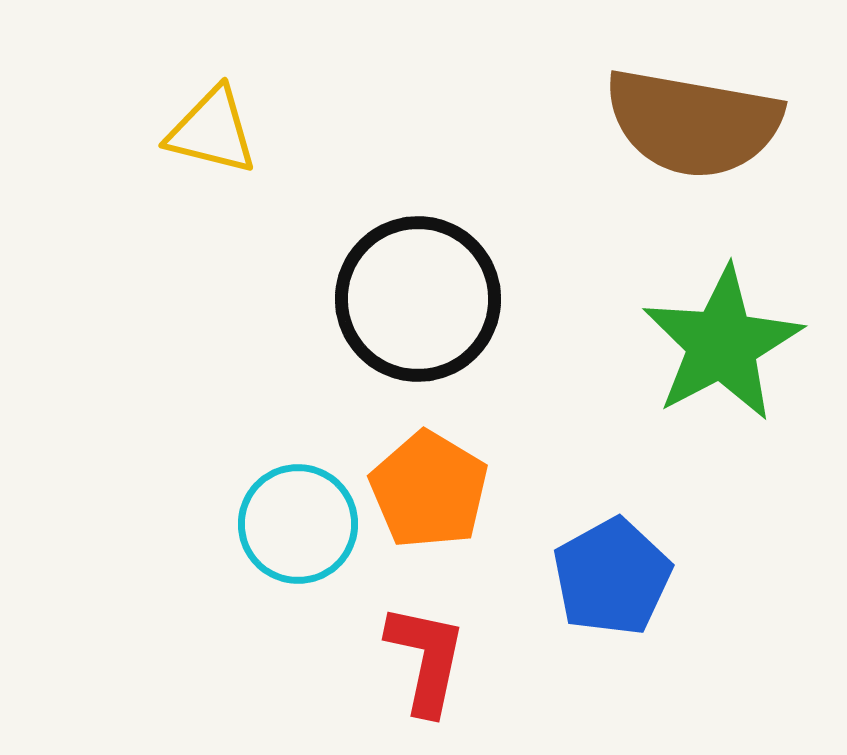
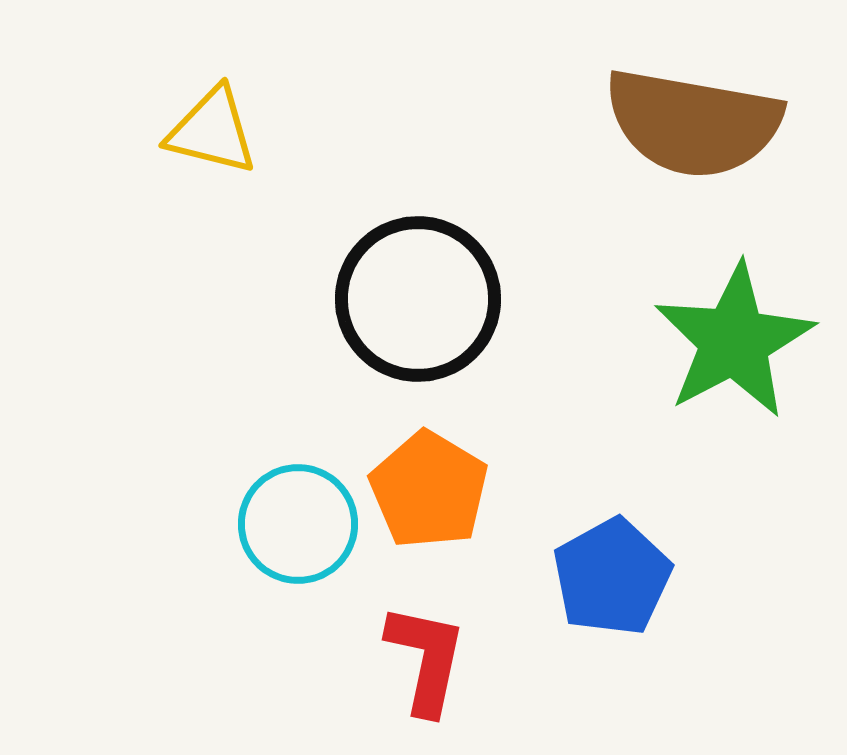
green star: moved 12 px right, 3 px up
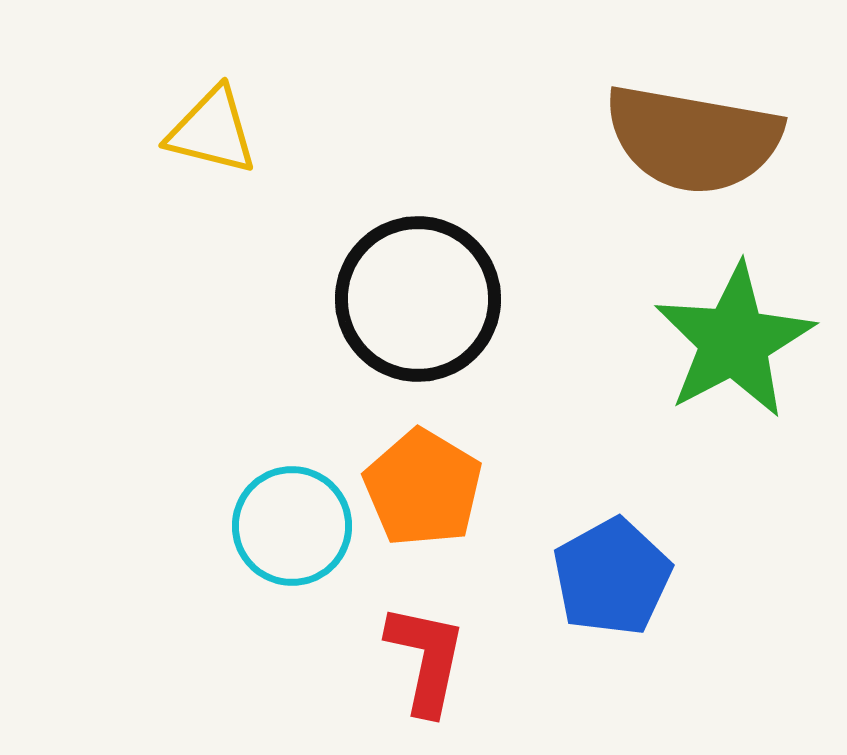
brown semicircle: moved 16 px down
orange pentagon: moved 6 px left, 2 px up
cyan circle: moved 6 px left, 2 px down
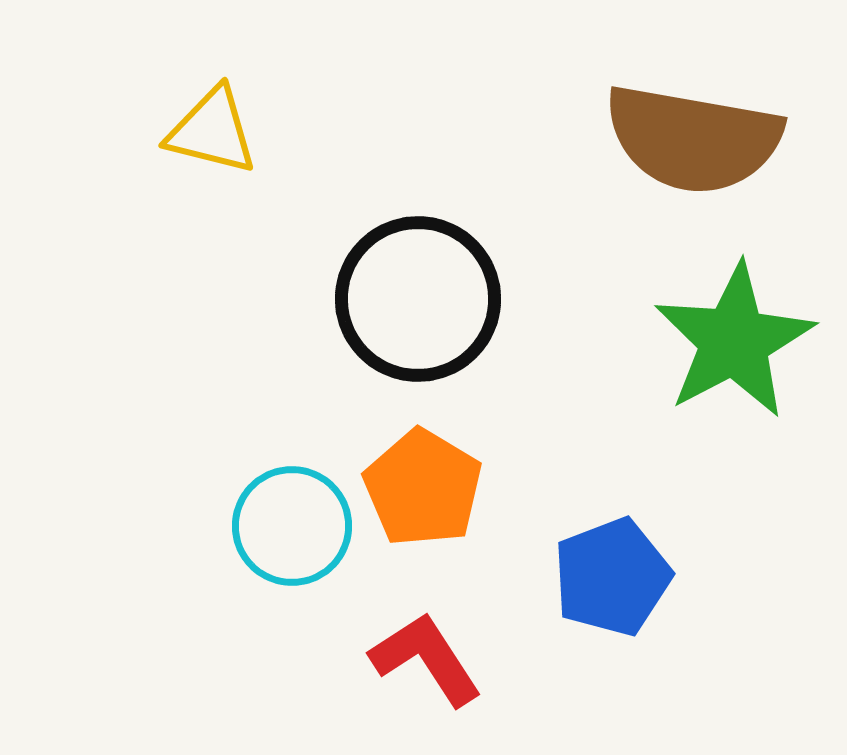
blue pentagon: rotated 8 degrees clockwise
red L-shape: rotated 45 degrees counterclockwise
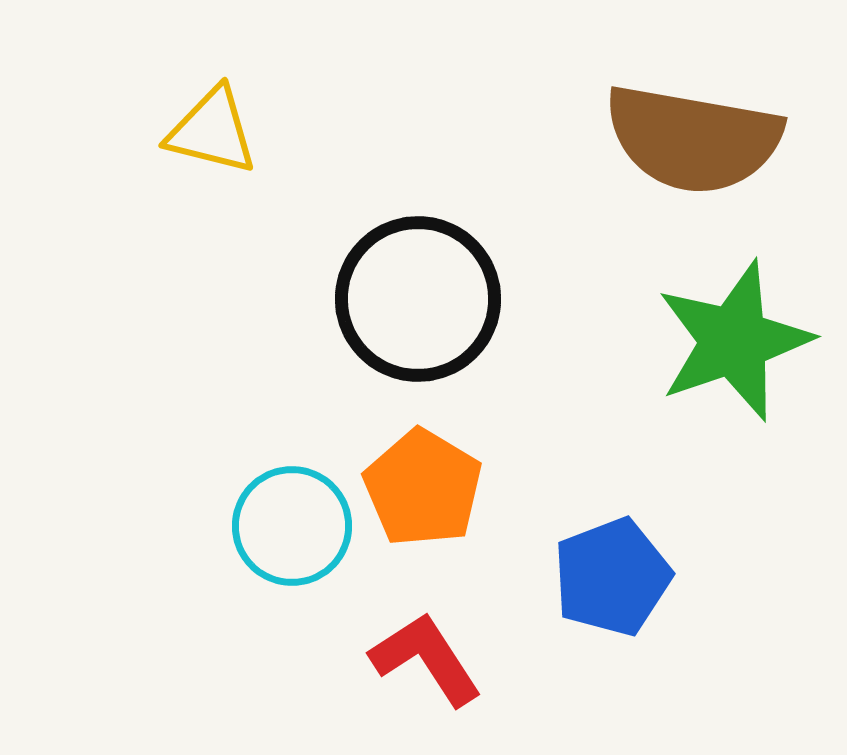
green star: rotated 9 degrees clockwise
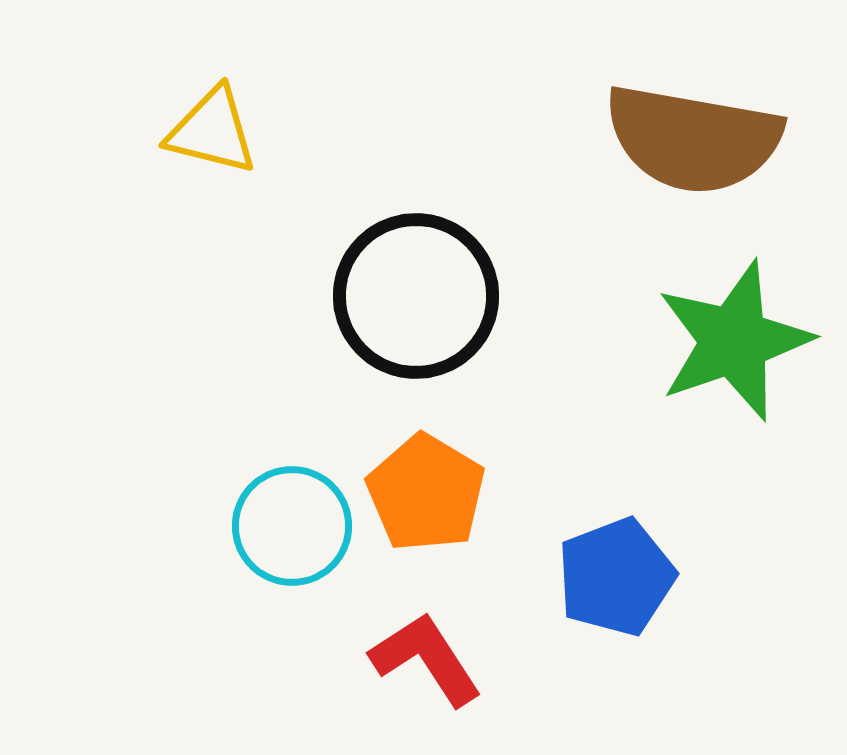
black circle: moved 2 px left, 3 px up
orange pentagon: moved 3 px right, 5 px down
blue pentagon: moved 4 px right
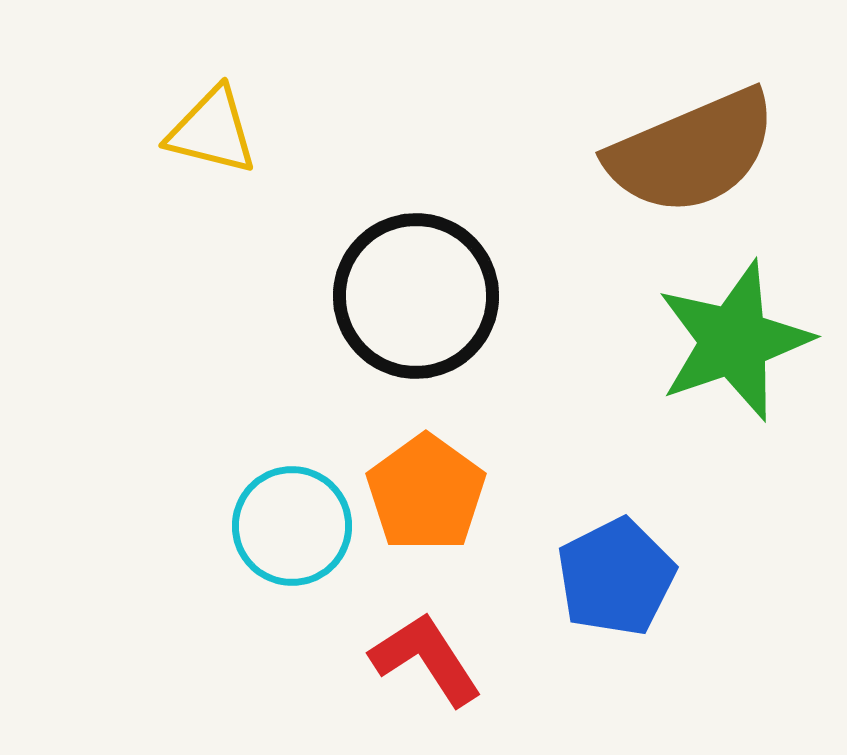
brown semicircle: moved 1 px left, 13 px down; rotated 33 degrees counterclockwise
orange pentagon: rotated 5 degrees clockwise
blue pentagon: rotated 6 degrees counterclockwise
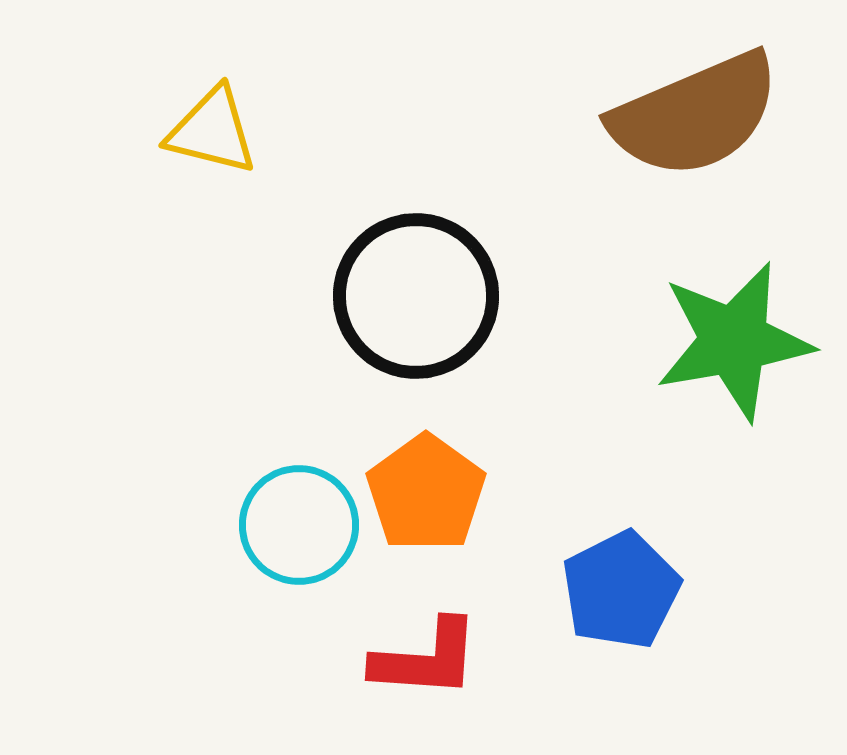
brown semicircle: moved 3 px right, 37 px up
green star: rotated 9 degrees clockwise
cyan circle: moved 7 px right, 1 px up
blue pentagon: moved 5 px right, 13 px down
red L-shape: rotated 127 degrees clockwise
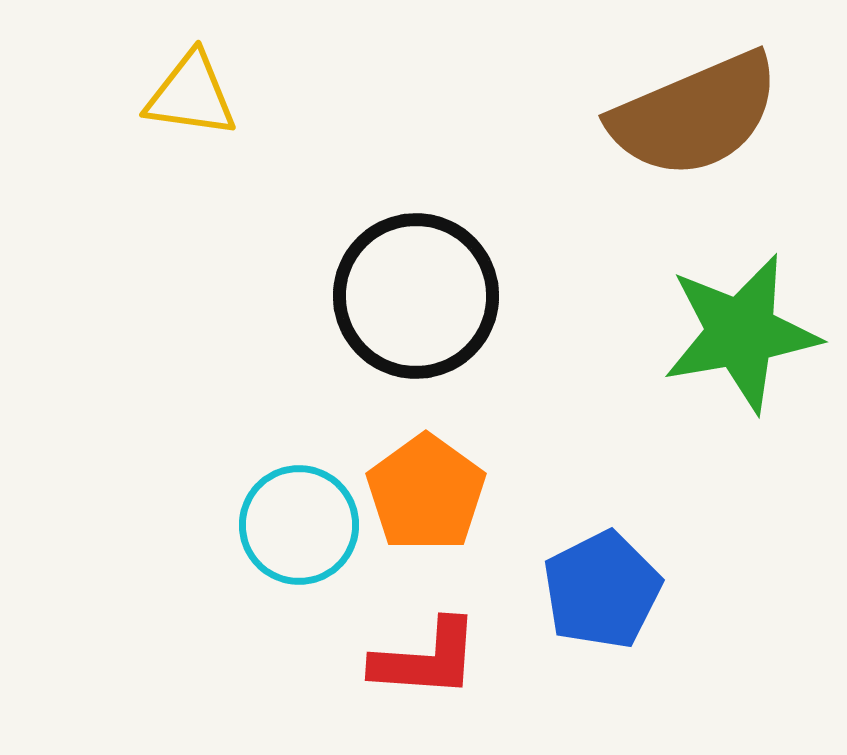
yellow triangle: moved 21 px left, 36 px up; rotated 6 degrees counterclockwise
green star: moved 7 px right, 8 px up
blue pentagon: moved 19 px left
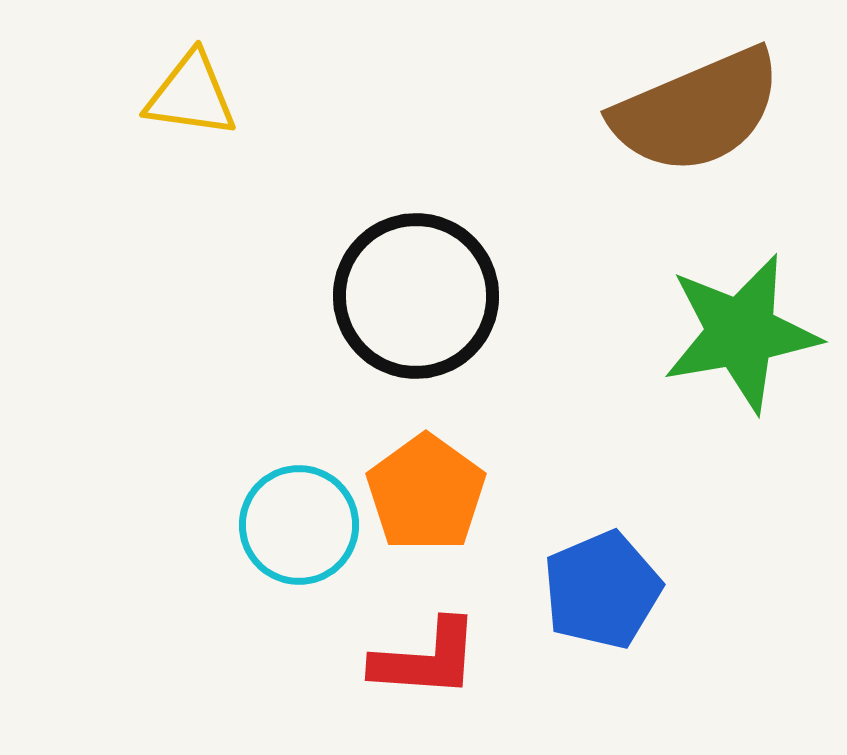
brown semicircle: moved 2 px right, 4 px up
blue pentagon: rotated 4 degrees clockwise
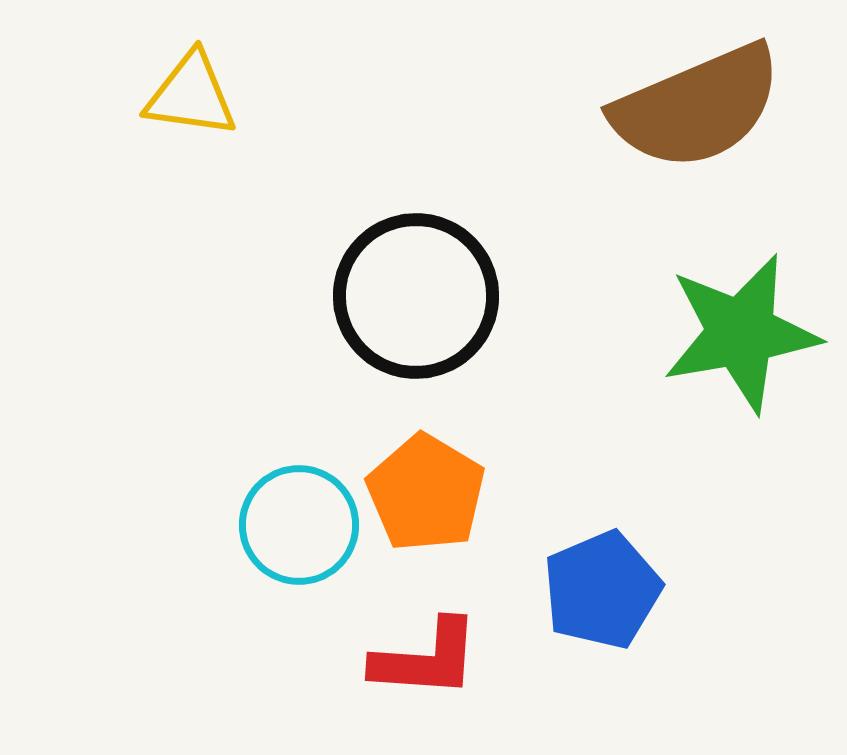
brown semicircle: moved 4 px up
orange pentagon: rotated 5 degrees counterclockwise
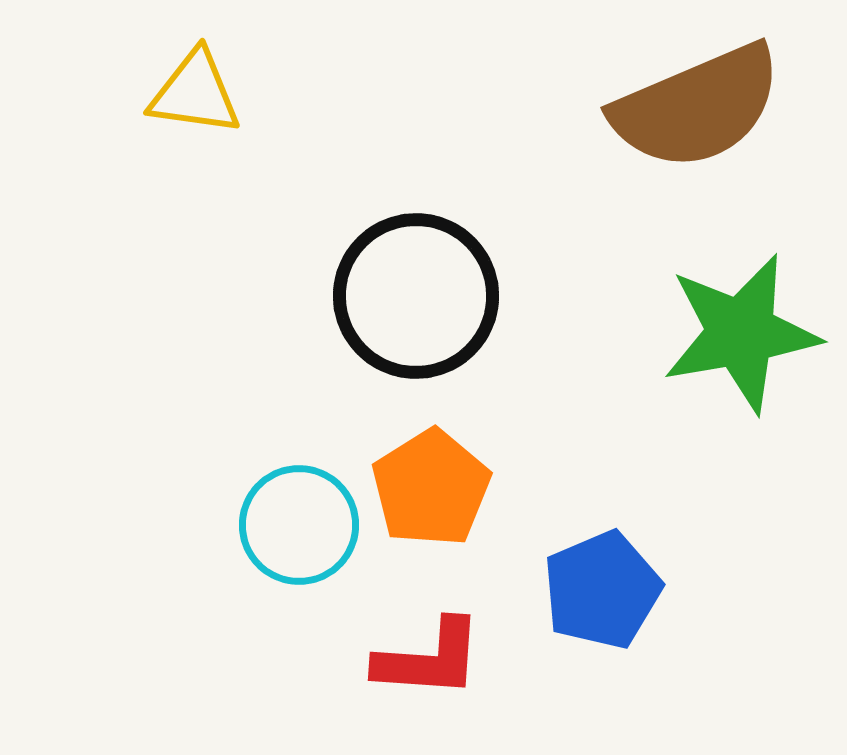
yellow triangle: moved 4 px right, 2 px up
orange pentagon: moved 5 px right, 5 px up; rotated 9 degrees clockwise
red L-shape: moved 3 px right
